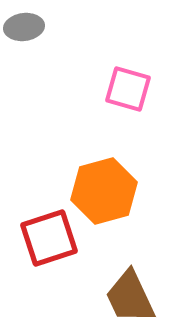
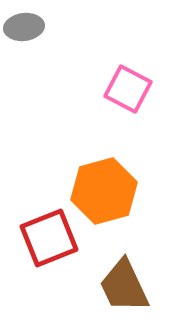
pink square: rotated 12 degrees clockwise
red square: rotated 4 degrees counterclockwise
brown trapezoid: moved 6 px left, 11 px up
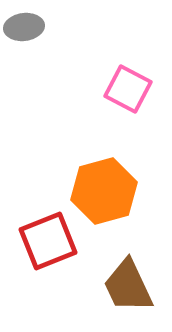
red square: moved 1 px left, 3 px down
brown trapezoid: moved 4 px right
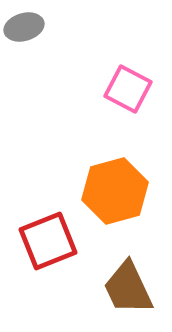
gray ellipse: rotated 9 degrees counterclockwise
orange hexagon: moved 11 px right
brown trapezoid: moved 2 px down
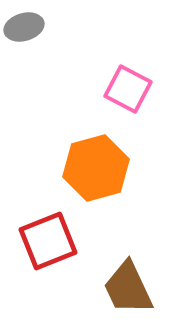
orange hexagon: moved 19 px left, 23 px up
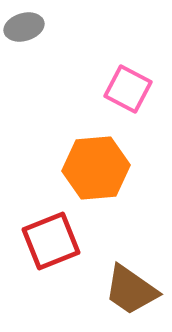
orange hexagon: rotated 10 degrees clockwise
red square: moved 3 px right
brown trapezoid: moved 3 px right, 2 px down; rotated 30 degrees counterclockwise
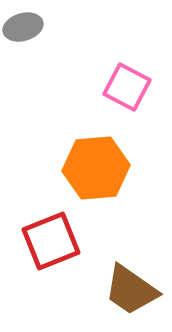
gray ellipse: moved 1 px left
pink square: moved 1 px left, 2 px up
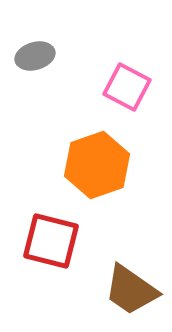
gray ellipse: moved 12 px right, 29 px down
orange hexagon: moved 1 px right, 3 px up; rotated 14 degrees counterclockwise
red square: rotated 36 degrees clockwise
